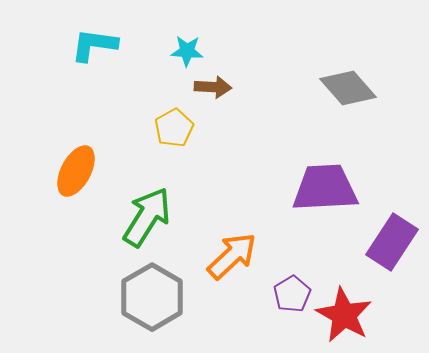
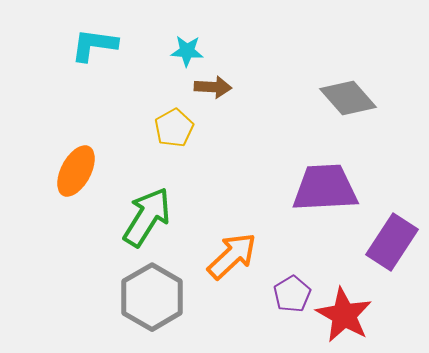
gray diamond: moved 10 px down
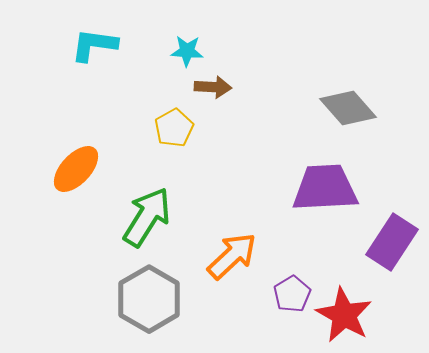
gray diamond: moved 10 px down
orange ellipse: moved 2 px up; rotated 15 degrees clockwise
gray hexagon: moved 3 px left, 2 px down
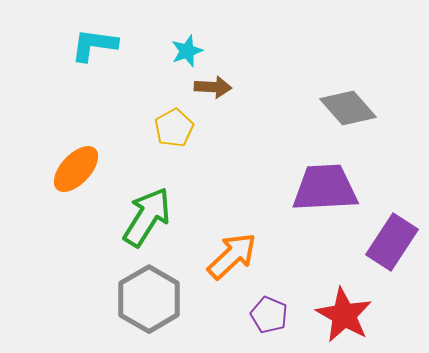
cyan star: rotated 24 degrees counterclockwise
purple pentagon: moved 23 px left, 21 px down; rotated 18 degrees counterclockwise
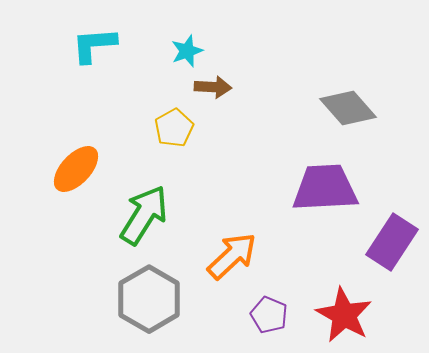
cyan L-shape: rotated 12 degrees counterclockwise
green arrow: moved 3 px left, 2 px up
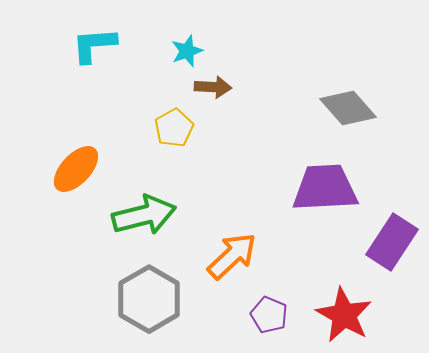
green arrow: rotated 44 degrees clockwise
